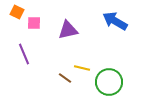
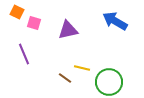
pink square: rotated 16 degrees clockwise
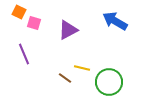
orange square: moved 2 px right
purple triangle: rotated 15 degrees counterclockwise
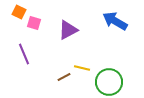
brown line: moved 1 px left, 1 px up; rotated 64 degrees counterclockwise
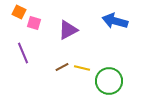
blue arrow: rotated 15 degrees counterclockwise
purple line: moved 1 px left, 1 px up
brown line: moved 2 px left, 10 px up
green circle: moved 1 px up
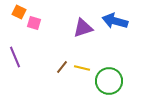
purple triangle: moved 15 px right, 2 px up; rotated 10 degrees clockwise
purple line: moved 8 px left, 4 px down
brown line: rotated 24 degrees counterclockwise
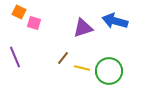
brown line: moved 1 px right, 9 px up
green circle: moved 10 px up
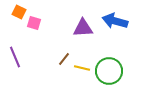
purple triangle: rotated 15 degrees clockwise
brown line: moved 1 px right, 1 px down
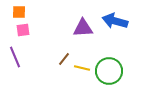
orange square: rotated 24 degrees counterclockwise
pink square: moved 11 px left, 7 px down; rotated 24 degrees counterclockwise
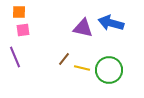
blue arrow: moved 4 px left, 2 px down
purple triangle: rotated 15 degrees clockwise
green circle: moved 1 px up
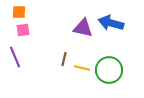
brown line: rotated 24 degrees counterclockwise
